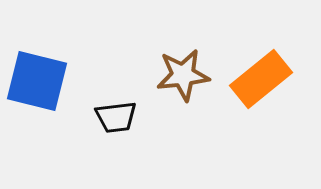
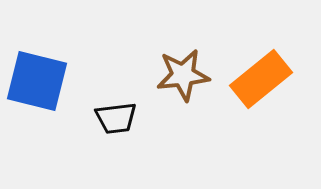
black trapezoid: moved 1 px down
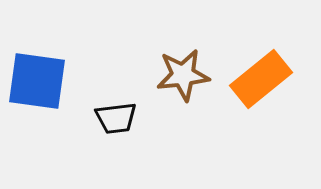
blue square: rotated 6 degrees counterclockwise
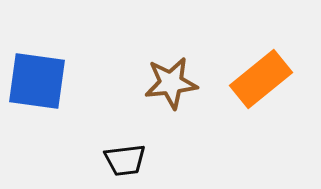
brown star: moved 12 px left, 8 px down
black trapezoid: moved 9 px right, 42 px down
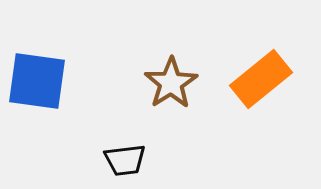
brown star: rotated 26 degrees counterclockwise
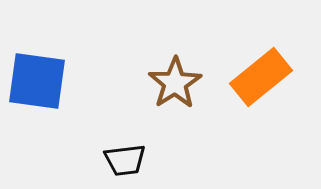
orange rectangle: moved 2 px up
brown star: moved 4 px right
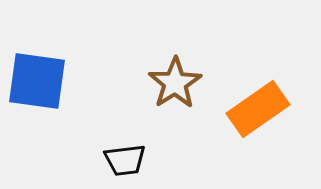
orange rectangle: moved 3 px left, 32 px down; rotated 4 degrees clockwise
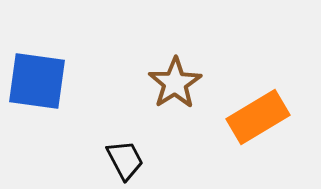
orange rectangle: moved 8 px down; rotated 4 degrees clockwise
black trapezoid: rotated 111 degrees counterclockwise
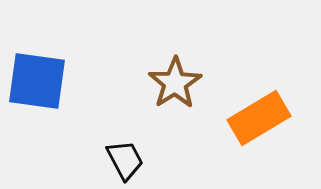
orange rectangle: moved 1 px right, 1 px down
